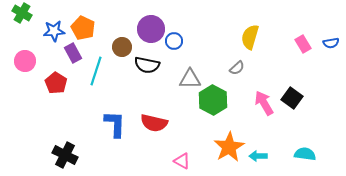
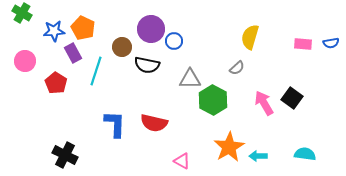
pink rectangle: rotated 54 degrees counterclockwise
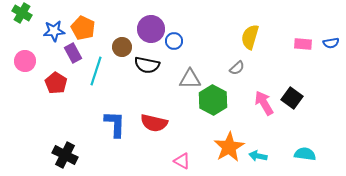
cyan arrow: rotated 12 degrees clockwise
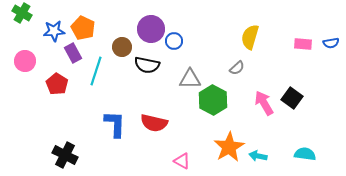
red pentagon: moved 1 px right, 1 px down
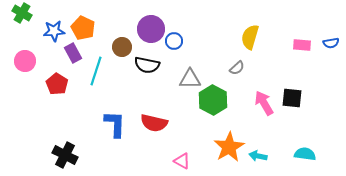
pink rectangle: moved 1 px left, 1 px down
black square: rotated 30 degrees counterclockwise
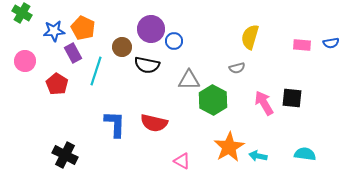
gray semicircle: rotated 28 degrees clockwise
gray triangle: moved 1 px left, 1 px down
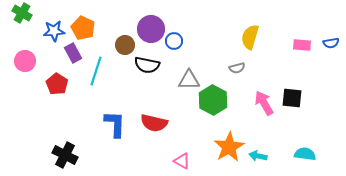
brown circle: moved 3 px right, 2 px up
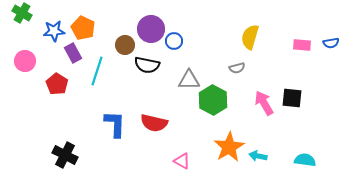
cyan line: moved 1 px right
cyan semicircle: moved 6 px down
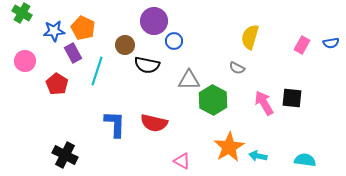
purple circle: moved 3 px right, 8 px up
pink rectangle: rotated 66 degrees counterclockwise
gray semicircle: rotated 42 degrees clockwise
